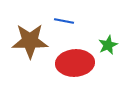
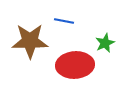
green star: moved 3 px left, 2 px up
red ellipse: moved 2 px down
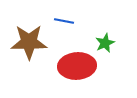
brown star: moved 1 px left, 1 px down
red ellipse: moved 2 px right, 1 px down
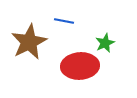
brown star: rotated 27 degrees counterclockwise
red ellipse: moved 3 px right
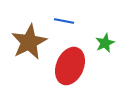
red ellipse: moved 10 px left; rotated 63 degrees counterclockwise
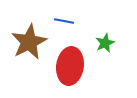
red ellipse: rotated 15 degrees counterclockwise
